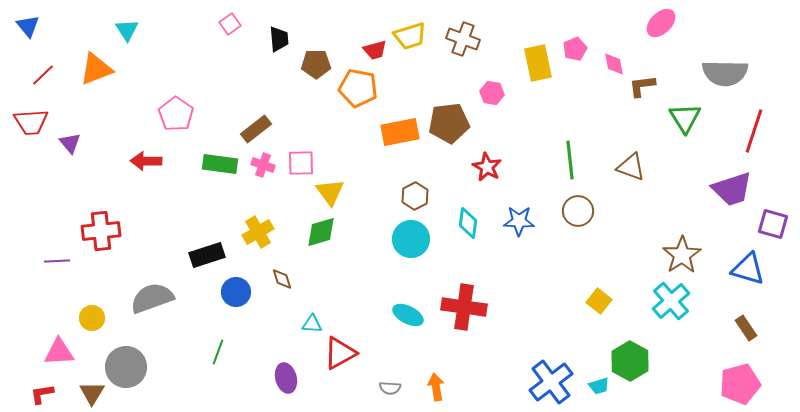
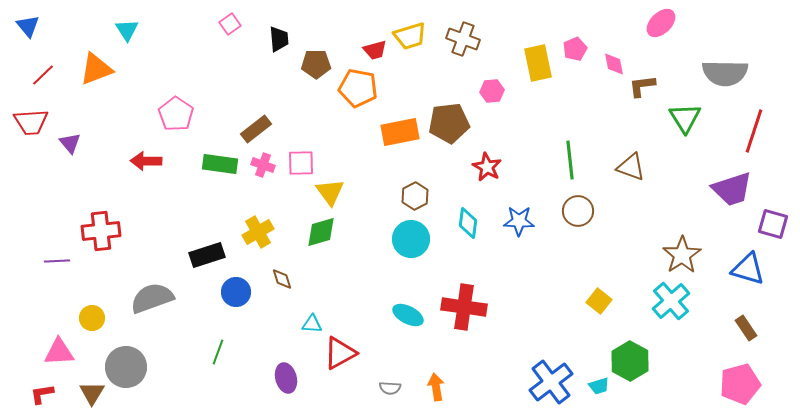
pink hexagon at (492, 93): moved 2 px up; rotated 15 degrees counterclockwise
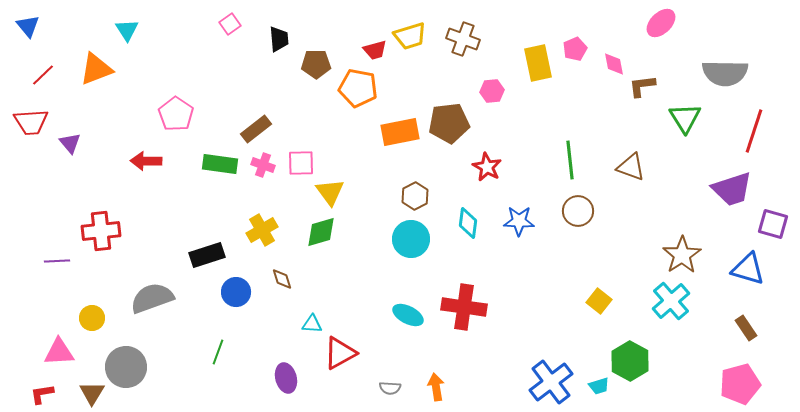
yellow cross at (258, 232): moved 4 px right, 2 px up
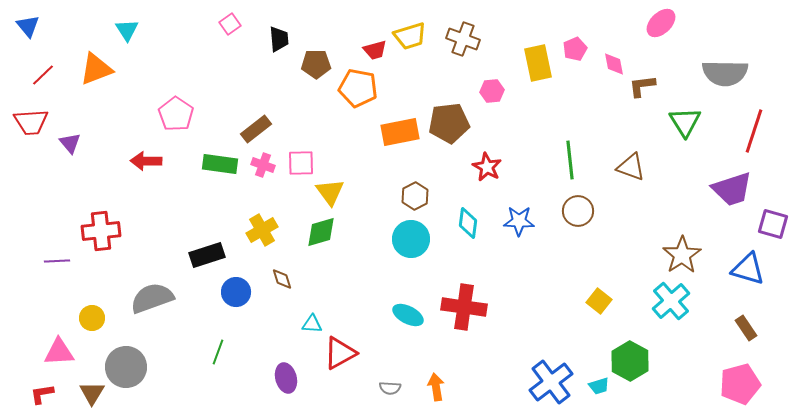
green triangle at (685, 118): moved 4 px down
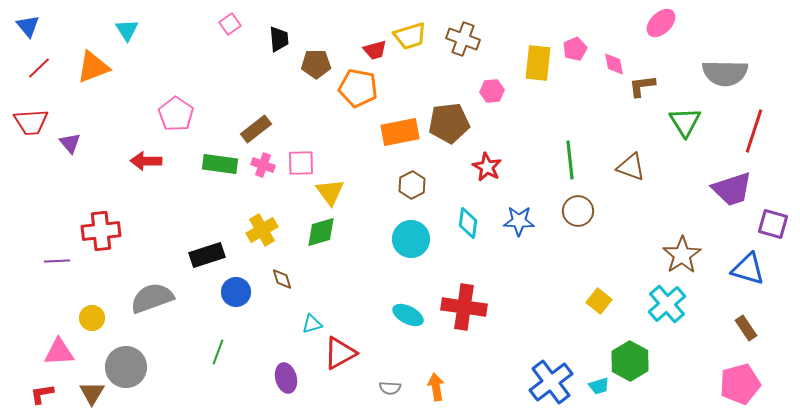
yellow rectangle at (538, 63): rotated 18 degrees clockwise
orange triangle at (96, 69): moved 3 px left, 2 px up
red line at (43, 75): moved 4 px left, 7 px up
brown hexagon at (415, 196): moved 3 px left, 11 px up
cyan cross at (671, 301): moved 4 px left, 3 px down
cyan triangle at (312, 324): rotated 20 degrees counterclockwise
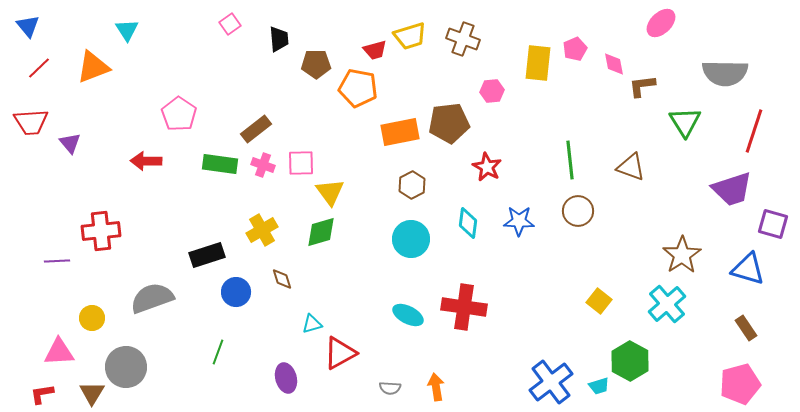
pink pentagon at (176, 114): moved 3 px right
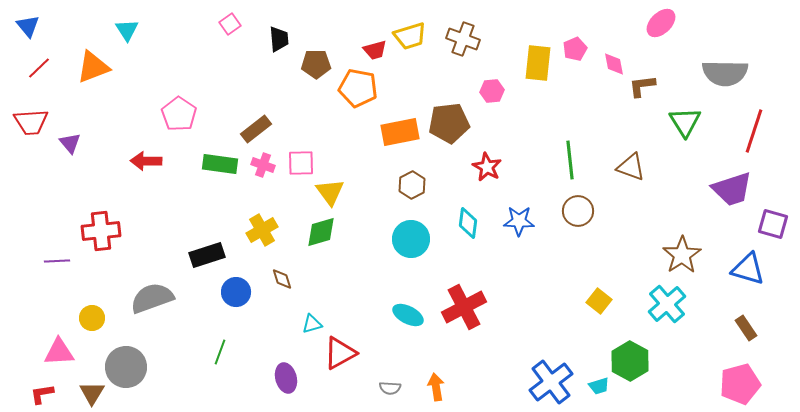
red cross at (464, 307): rotated 36 degrees counterclockwise
green line at (218, 352): moved 2 px right
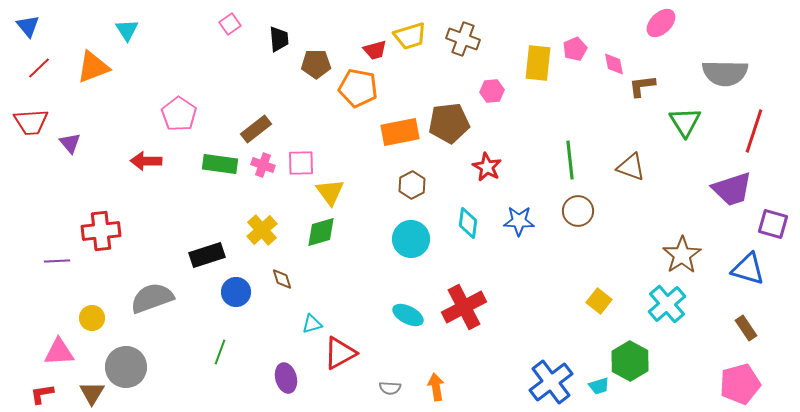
yellow cross at (262, 230): rotated 12 degrees counterclockwise
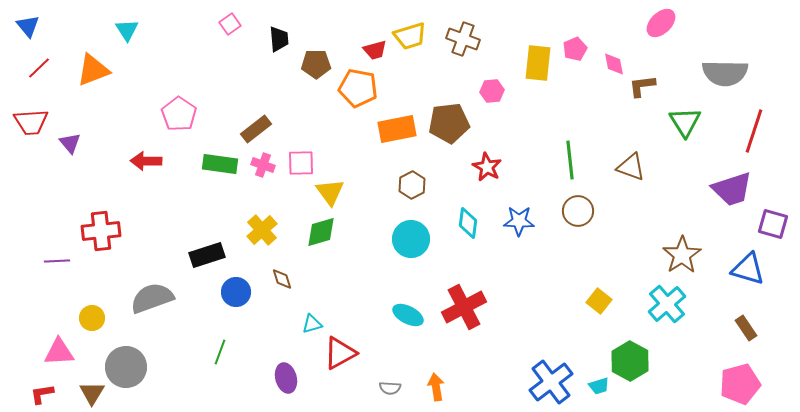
orange triangle at (93, 67): moved 3 px down
orange rectangle at (400, 132): moved 3 px left, 3 px up
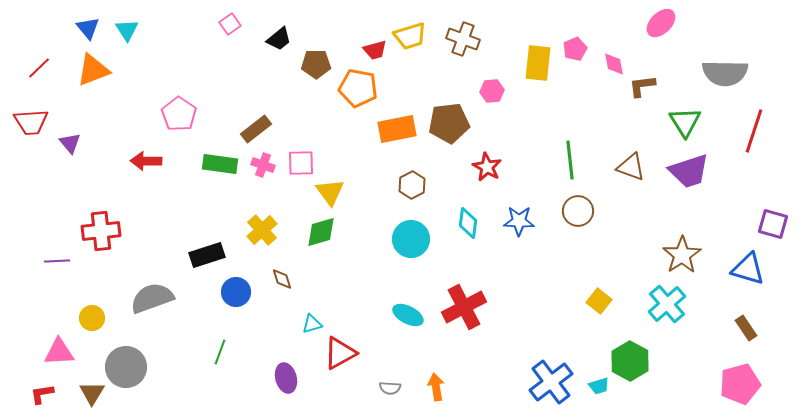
blue triangle at (28, 26): moved 60 px right, 2 px down
black trapezoid at (279, 39): rotated 56 degrees clockwise
purple trapezoid at (732, 189): moved 43 px left, 18 px up
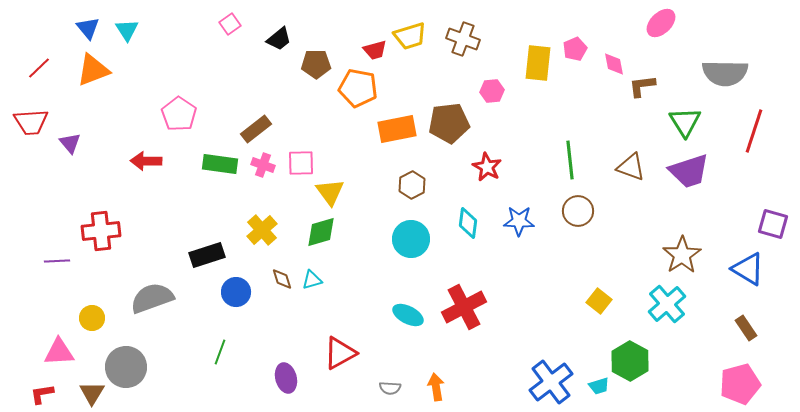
blue triangle at (748, 269): rotated 15 degrees clockwise
cyan triangle at (312, 324): moved 44 px up
